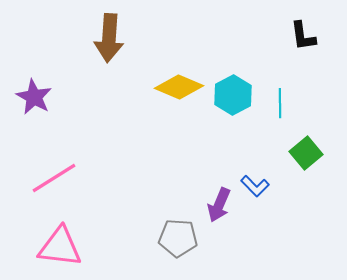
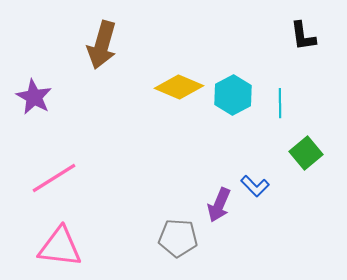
brown arrow: moved 7 px left, 7 px down; rotated 12 degrees clockwise
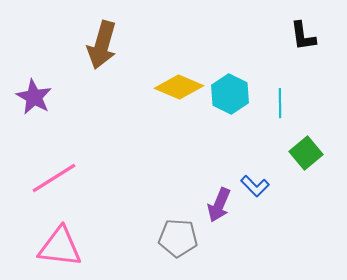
cyan hexagon: moved 3 px left, 1 px up; rotated 6 degrees counterclockwise
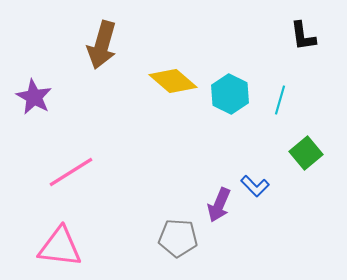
yellow diamond: moved 6 px left, 6 px up; rotated 18 degrees clockwise
cyan line: moved 3 px up; rotated 16 degrees clockwise
pink line: moved 17 px right, 6 px up
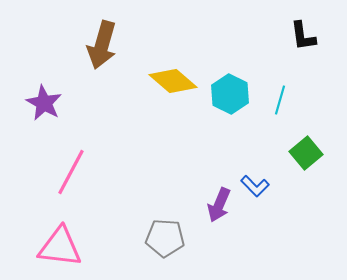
purple star: moved 10 px right, 6 px down
pink line: rotated 30 degrees counterclockwise
gray pentagon: moved 13 px left
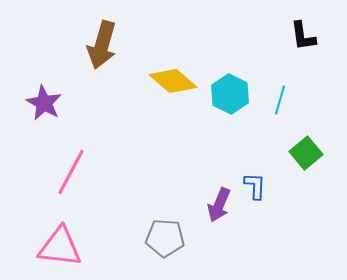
blue L-shape: rotated 132 degrees counterclockwise
